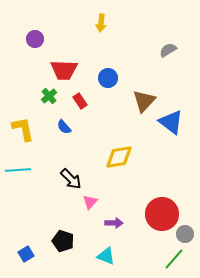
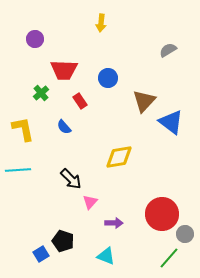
green cross: moved 8 px left, 3 px up
blue square: moved 15 px right
green line: moved 5 px left, 1 px up
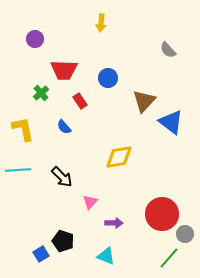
gray semicircle: rotated 102 degrees counterclockwise
black arrow: moved 9 px left, 2 px up
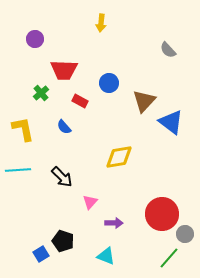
blue circle: moved 1 px right, 5 px down
red rectangle: rotated 28 degrees counterclockwise
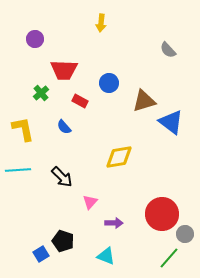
brown triangle: rotated 30 degrees clockwise
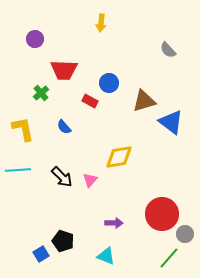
red rectangle: moved 10 px right
pink triangle: moved 22 px up
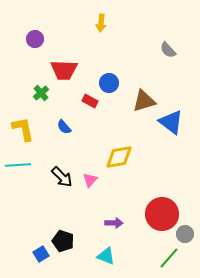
cyan line: moved 5 px up
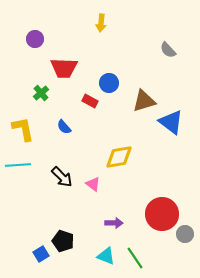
red trapezoid: moved 2 px up
pink triangle: moved 3 px right, 4 px down; rotated 35 degrees counterclockwise
green line: moved 34 px left; rotated 75 degrees counterclockwise
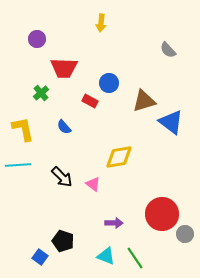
purple circle: moved 2 px right
blue square: moved 1 px left, 3 px down; rotated 21 degrees counterclockwise
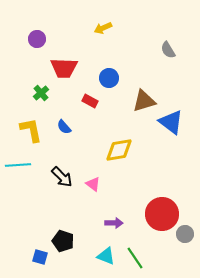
yellow arrow: moved 2 px right, 5 px down; rotated 60 degrees clockwise
gray semicircle: rotated 12 degrees clockwise
blue circle: moved 5 px up
yellow L-shape: moved 8 px right, 1 px down
yellow diamond: moved 7 px up
blue square: rotated 21 degrees counterclockwise
